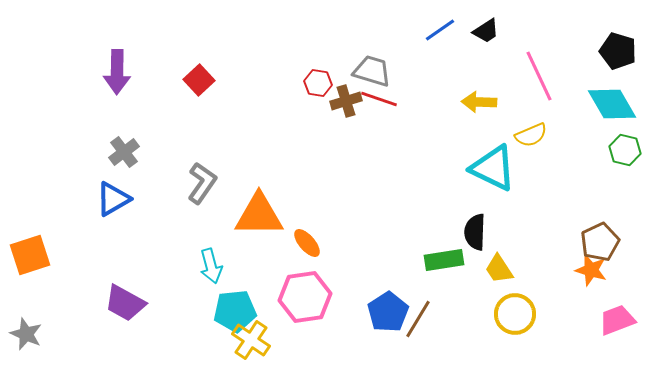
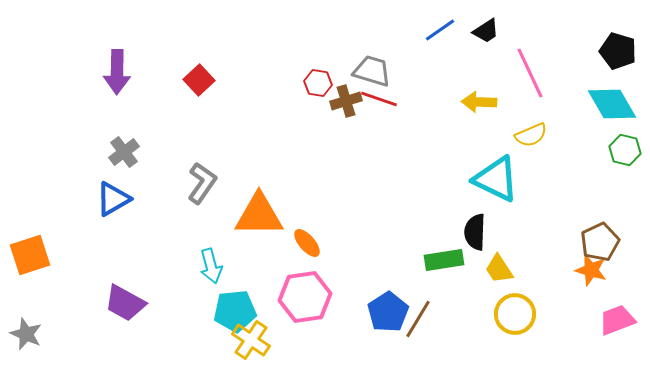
pink line: moved 9 px left, 3 px up
cyan triangle: moved 3 px right, 11 px down
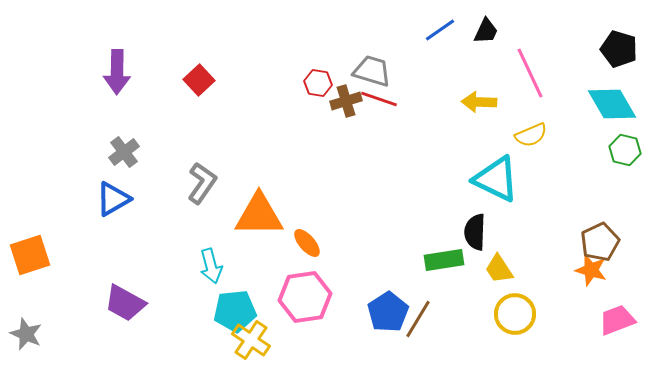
black trapezoid: rotated 32 degrees counterclockwise
black pentagon: moved 1 px right, 2 px up
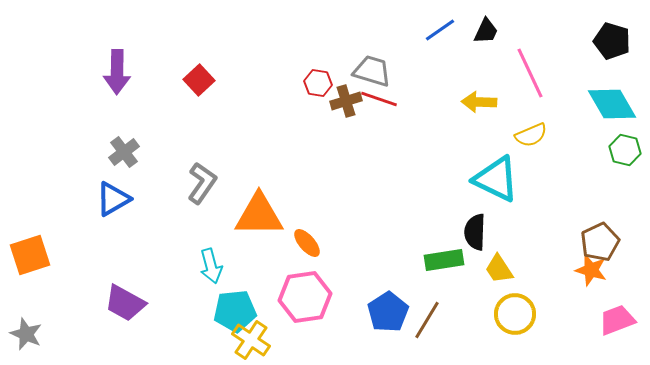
black pentagon: moved 7 px left, 8 px up
brown line: moved 9 px right, 1 px down
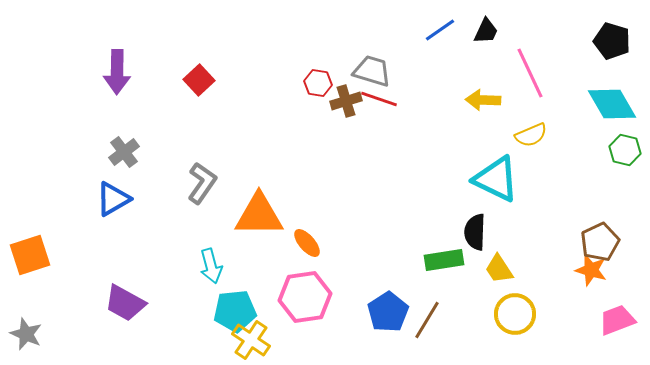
yellow arrow: moved 4 px right, 2 px up
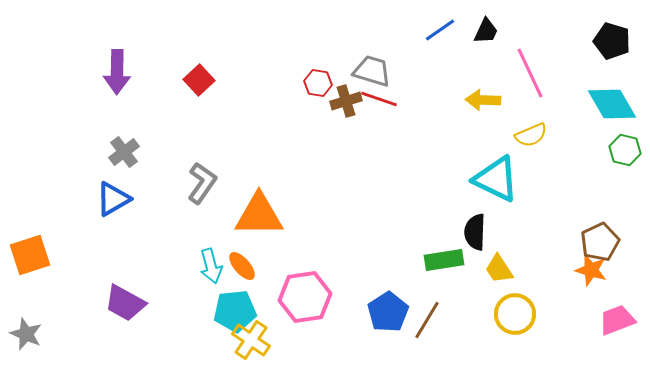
orange ellipse: moved 65 px left, 23 px down
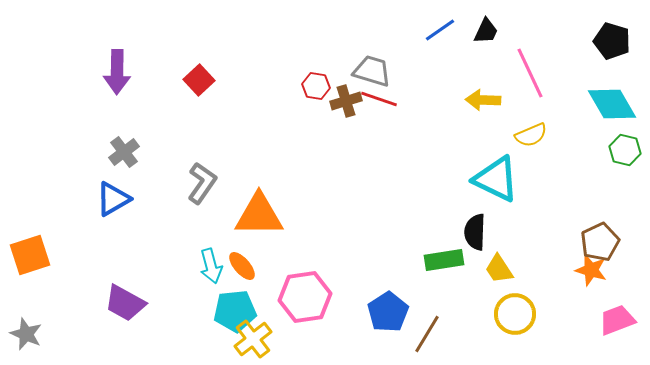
red hexagon: moved 2 px left, 3 px down
brown line: moved 14 px down
yellow cross: moved 2 px right, 1 px up; rotated 18 degrees clockwise
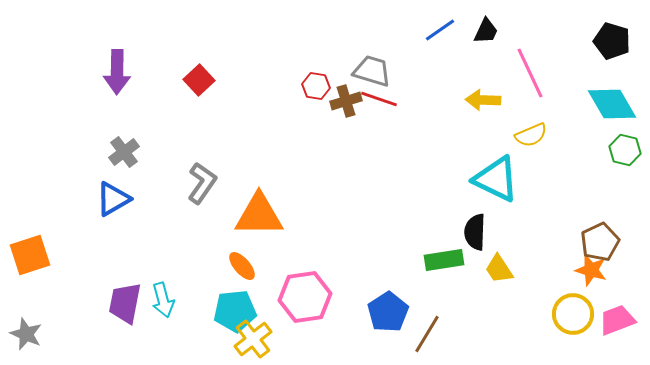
cyan arrow: moved 48 px left, 34 px down
purple trapezoid: rotated 72 degrees clockwise
yellow circle: moved 58 px right
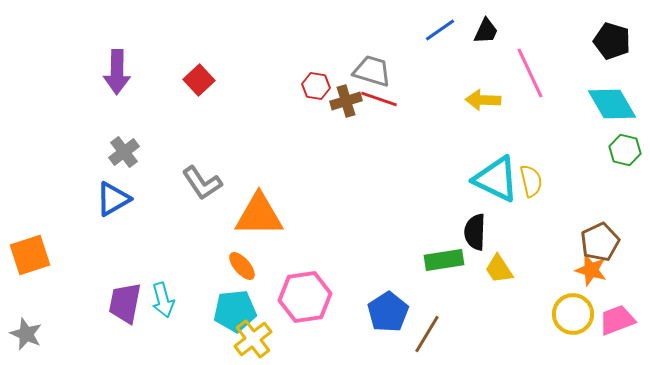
yellow semicircle: moved 46 px down; rotated 80 degrees counterclockwise
gray L-shape: rotated 111 degrees clockwise
